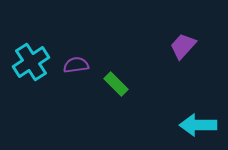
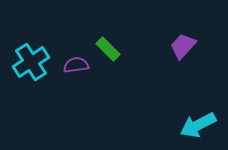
green rectangle: moved 8 px left, 35 px up
cyan arrow: rotated 27 degrees counterclockwise
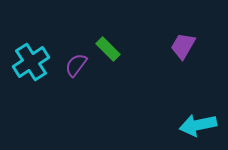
purple trapezoid: rotated 12 degrees counterclockwise
purple semicircle: rotated 45 degrees counterclockwise
cyan arrow: rotated 15 degrees clockwise
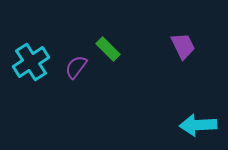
purple trapezoid: rotated 124 degrees clockwise
purple semicircle: moved 2 px down
cyan arrow: rotated 9 degrees clockwise
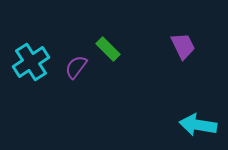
cyan arrow: rotated 12 degrees clockwise
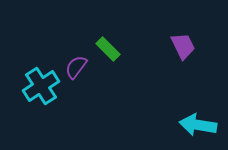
cyan cross: moved 10 px right, 24 px down
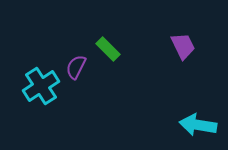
purple semicircle: rotated 10 degrees counterclockwise
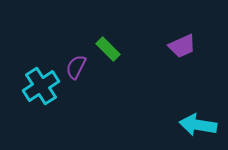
purple trapezoid: moved 1 px left; rotated 92 degrees clockwise
